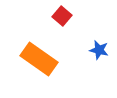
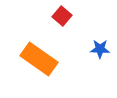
blue star: moved 1 px right, 1 px up; rotated 12 degrees counterclockwise
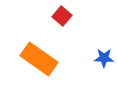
blue star: moved 4 px right, 9 px down
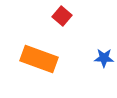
orange rectangle: rotated 15 degrees counterclockwise
